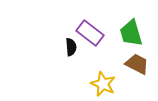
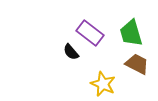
black semicircle: moved 5 px down; rotated 144 degrees clockwise
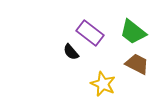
green trapezoid: moved 2 px right, 1 px up; rotated 36 degrees counterclockwise
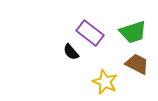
green trapezoid: rotated 56 degrees counterclockwise
yellow star: moved 2 px right, 2 px up
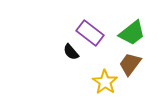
green trapezoid: moved 1 px left, 1 px down; rotated 20 degrees counterclockwise
brown trapezoid: moved 7 px left; rotated 80 degrees counterclockwise
yellow star: rotated 10 degrees clockwise
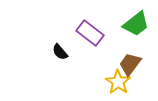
green trapezoid: moved 4 px right, 9 px up
black semicircle: moved 11 px left
yellow star: moved 13 px right
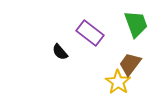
green trapezoid: rotated 72 degrees counterclockwise
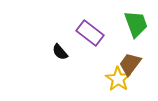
yellow star: moved 3 px up
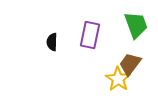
green trapezoid: moved 1 px down
purple rectangle: moved 2 px down; rotated 64 degrees clockwise
black semicircle: moved 8 px left, 10 px up; rotated 42 degrees clockwise
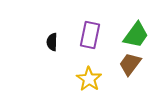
green trapezoid: moved 10 px down; rotated 56 degrees clockwise
yellow star: moved 29 px left
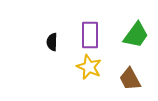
purple rectangle: rotated 12 degrees counterclockwise
brown trapezoid: moved 15 px down; rotated 65 degrees counterclockwise
yellow star: moved 12 px up; rotated 10 degrees counterclockwise
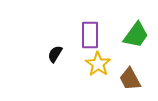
black semicircle: moved 3 px right, 12 px down; rotated 30 degrees clockwise
yellow star: moved 9 px right, 3 px up; rotated 10 degrees clockwise
